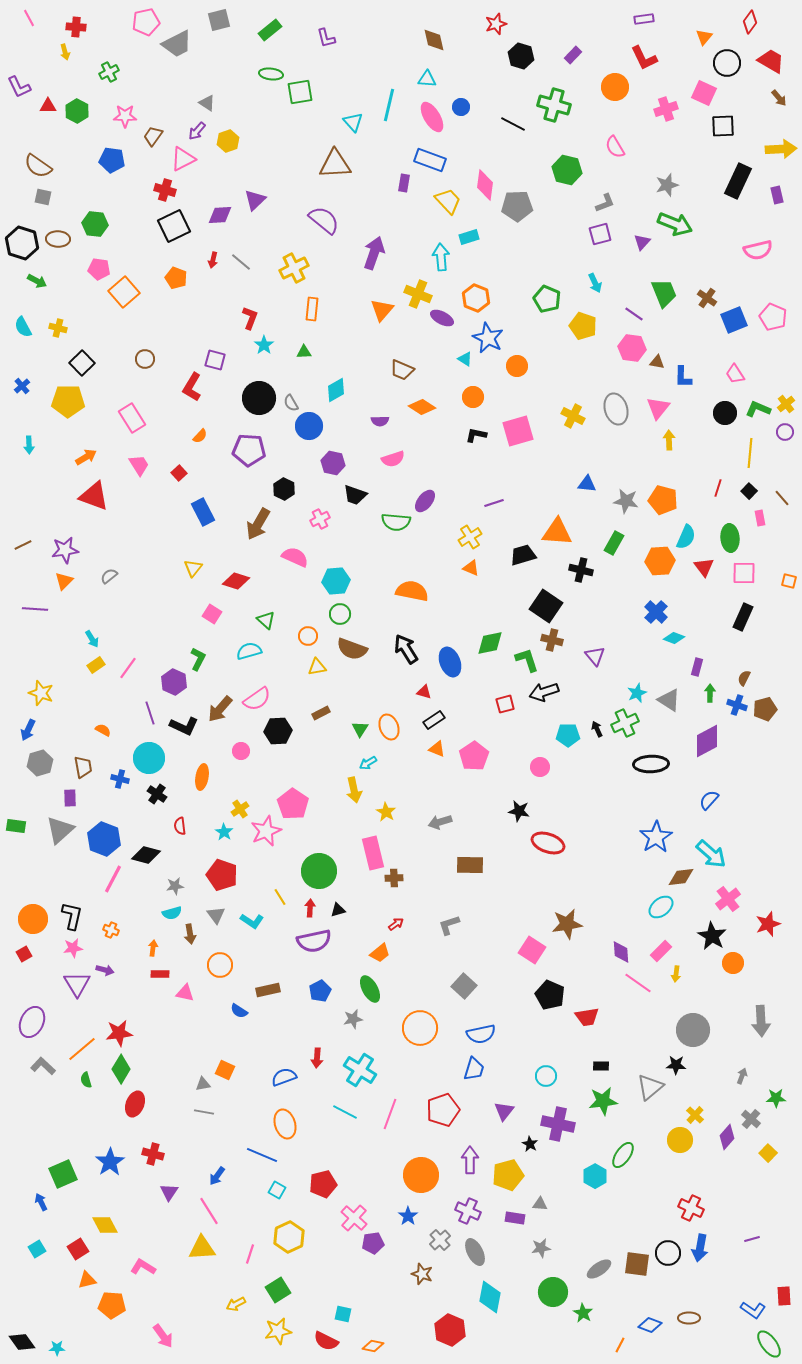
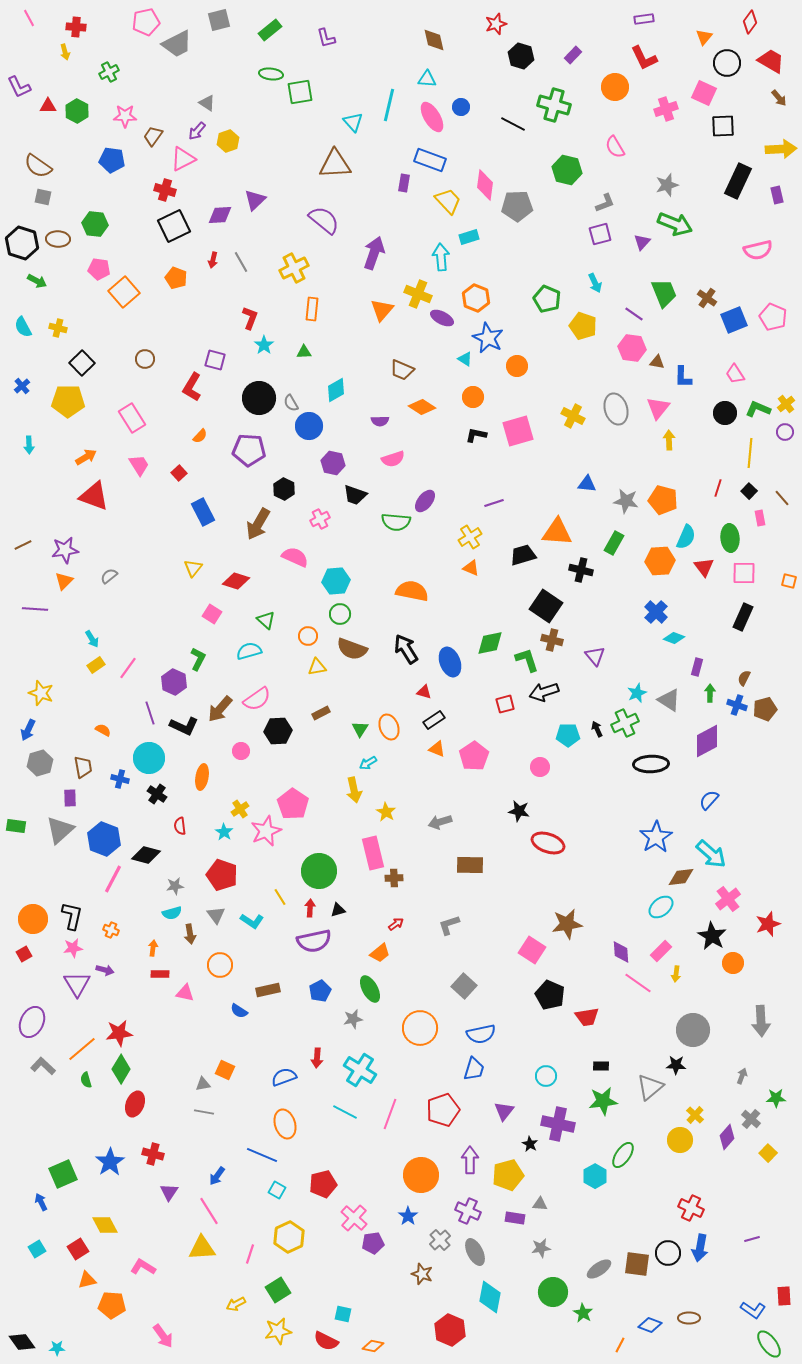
gray line at (241, 262): rotated 20 degrees clockwise
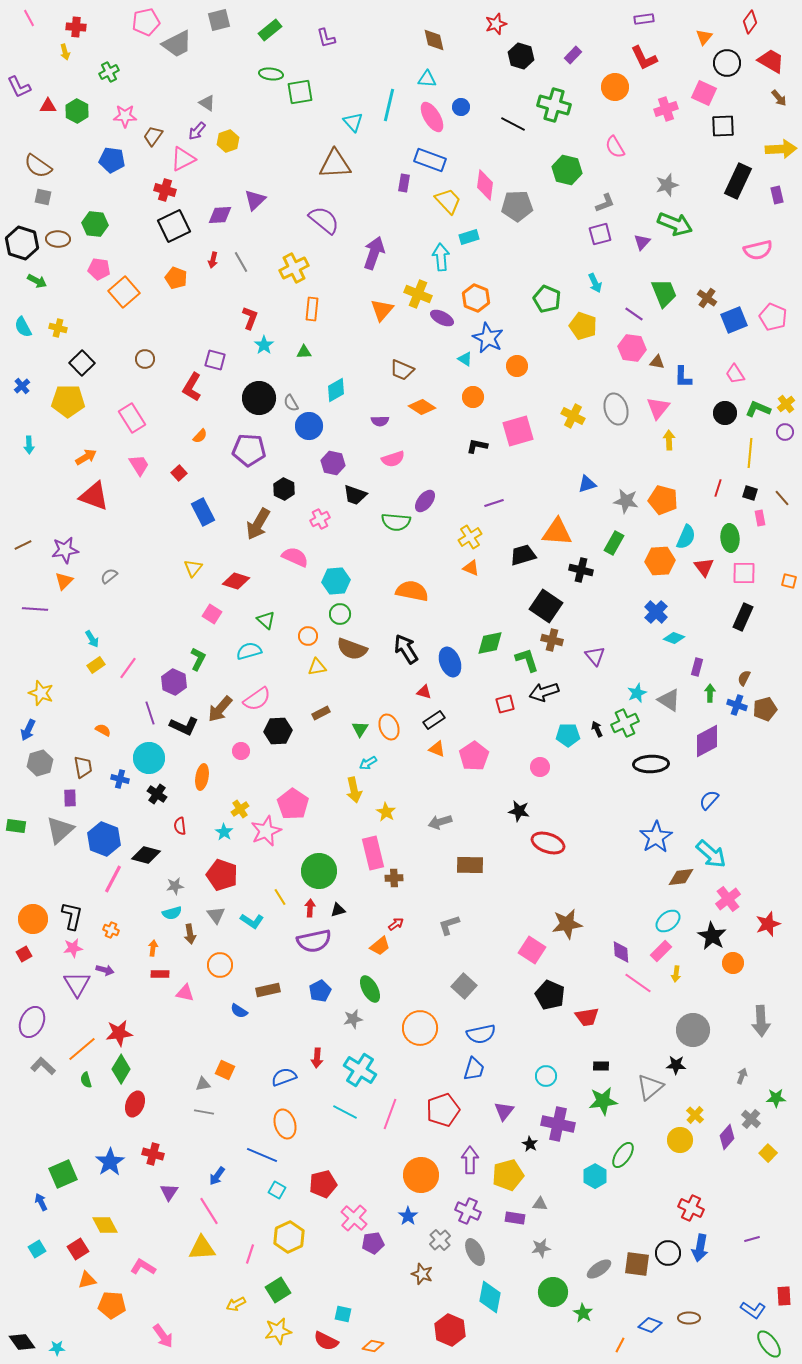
black L-shape at (476, 435): moved 1 px right, 11 px down
blue triangle at (587, 484): rotated 24 degrees counterclockwise
black square at (749, 491): moved 1 px right, 2 px down; rotated 28 degrees counterclockwise
cyan ellipse at (661, 907): moved 7 px right, 14 px down
orange trapezoid at (380, 953): moved 7 px up
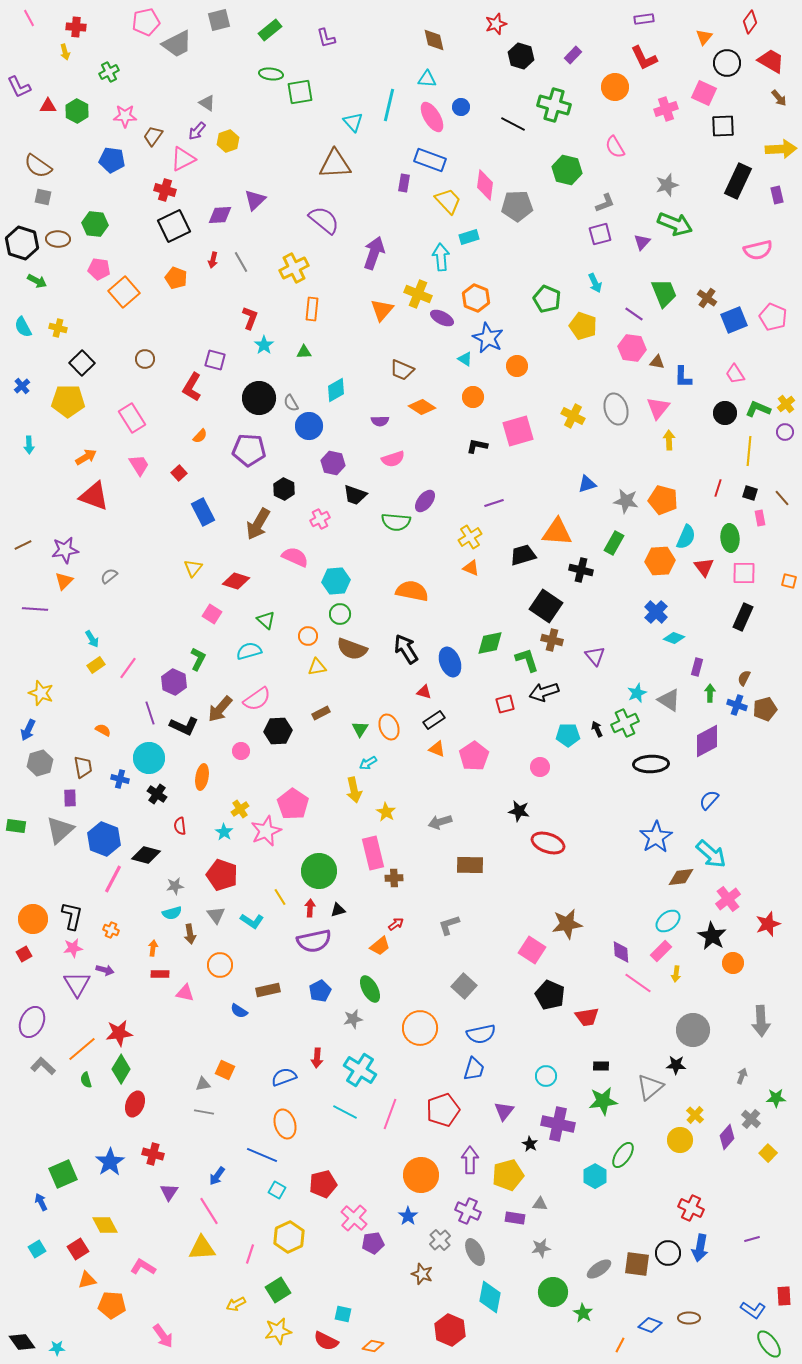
yellow line at (750, 453): moved 1 px left, 2 px up
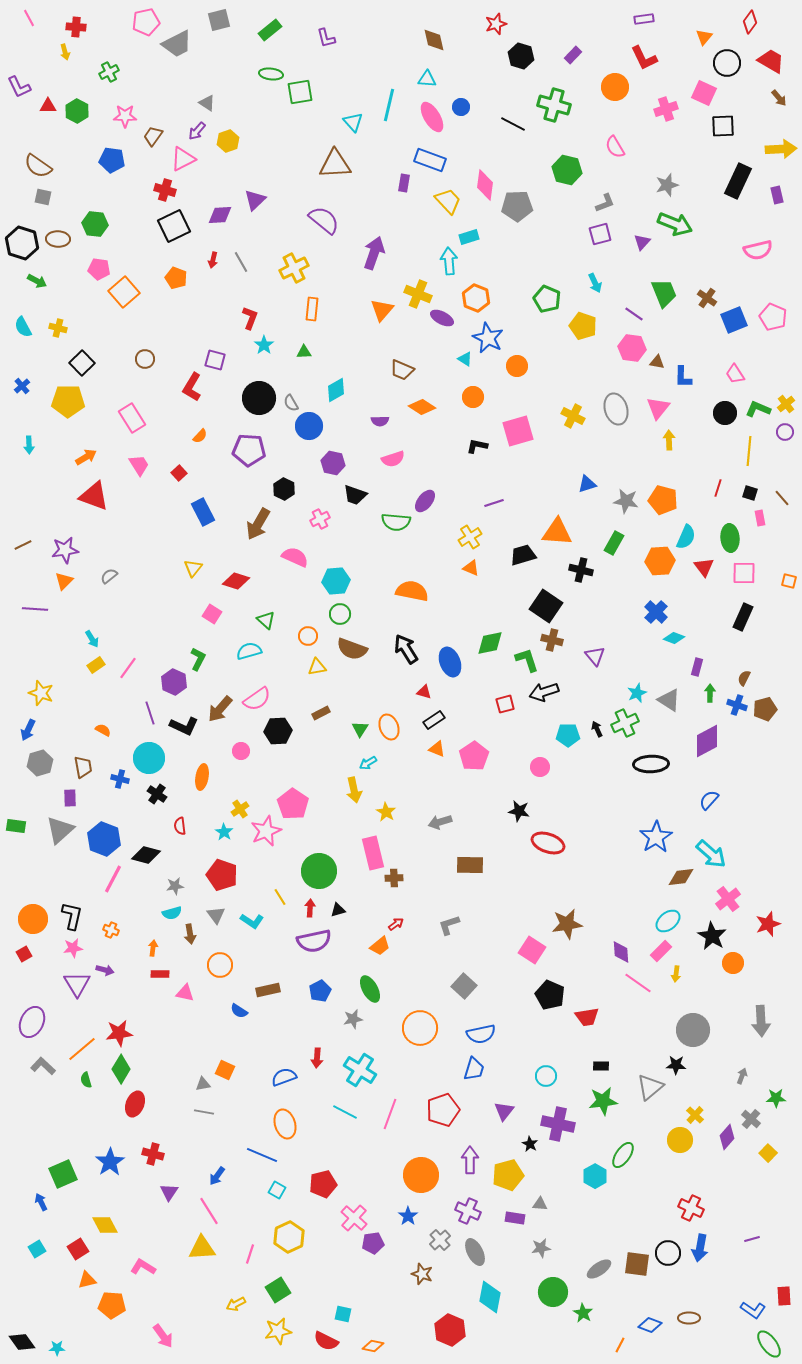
cyan arrow at (441, 257): moved 8 px right, 4 px down
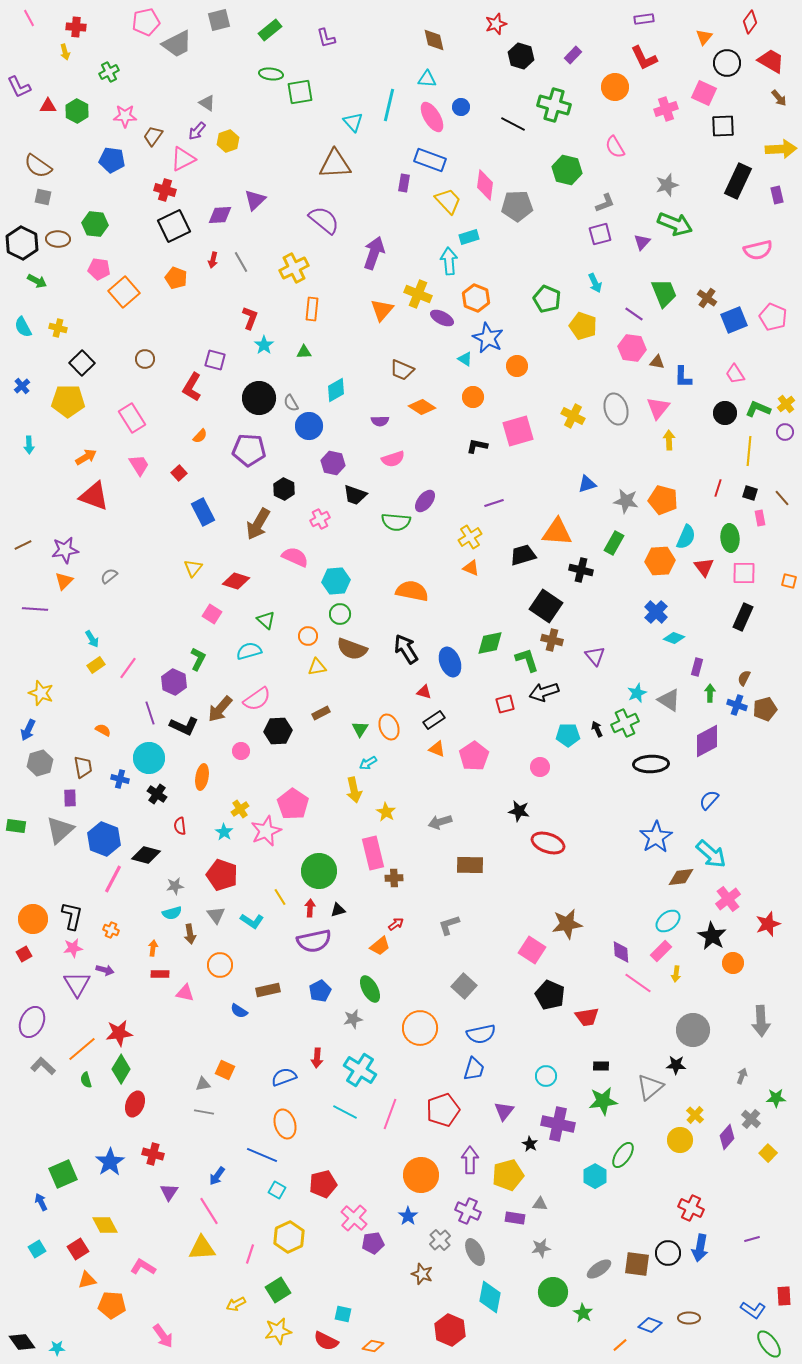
black hexagon at (22, 243): rotated 8 degrees clockwise
orange line at (620, 1345): rotated 21 degrees clockwise
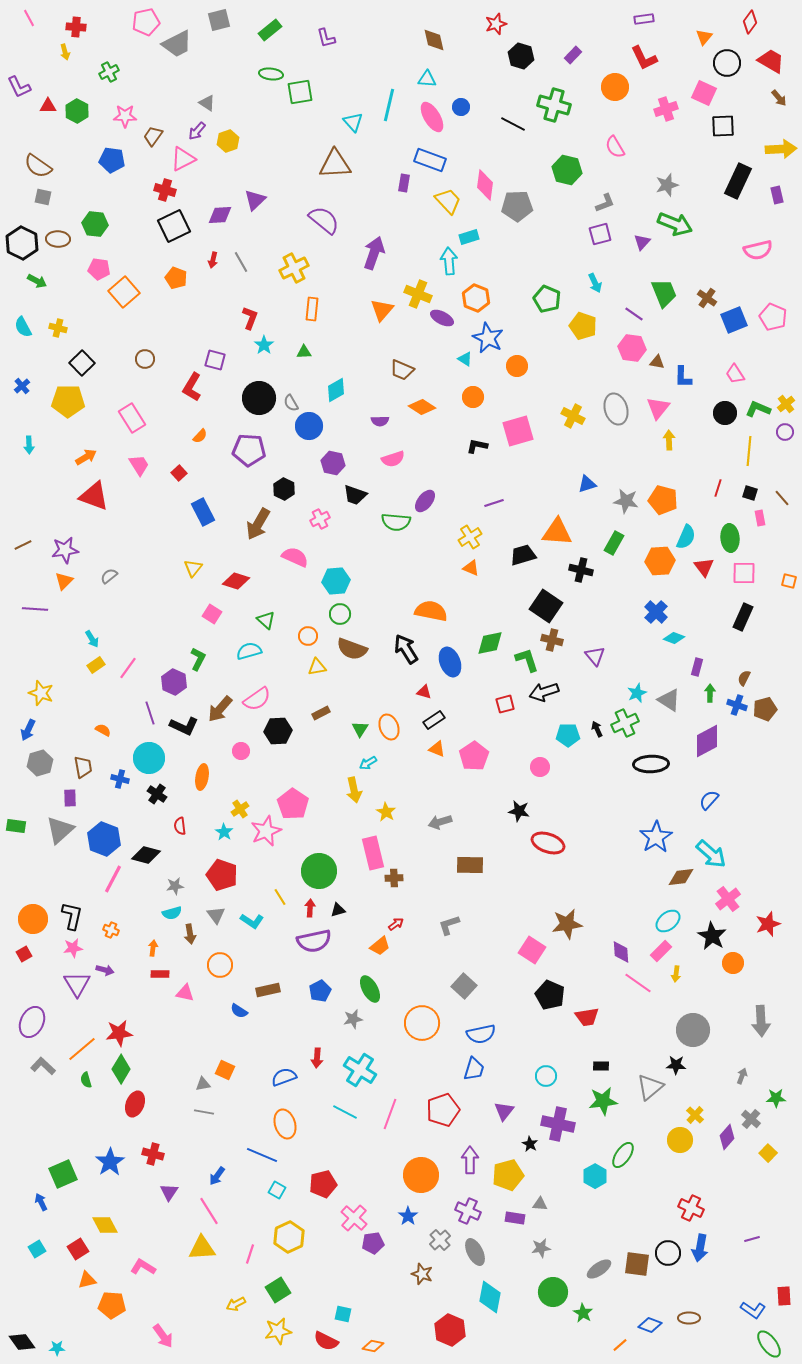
orange semicircle at (412, 591): moved 19 px right, 20 px down
orange circle at (420, 1028): moved 2 px right, 5 px up
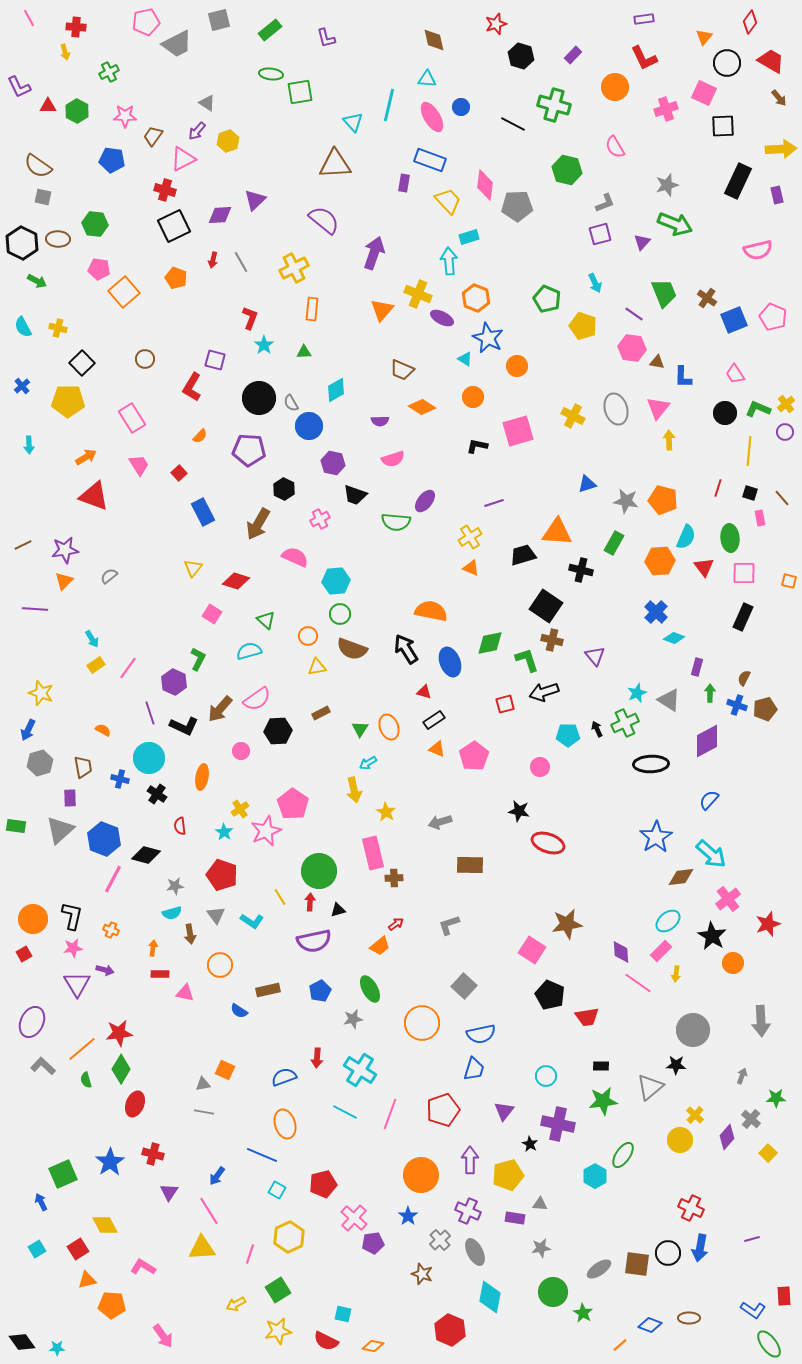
red arrow at (310, 908): moved 6 px up
